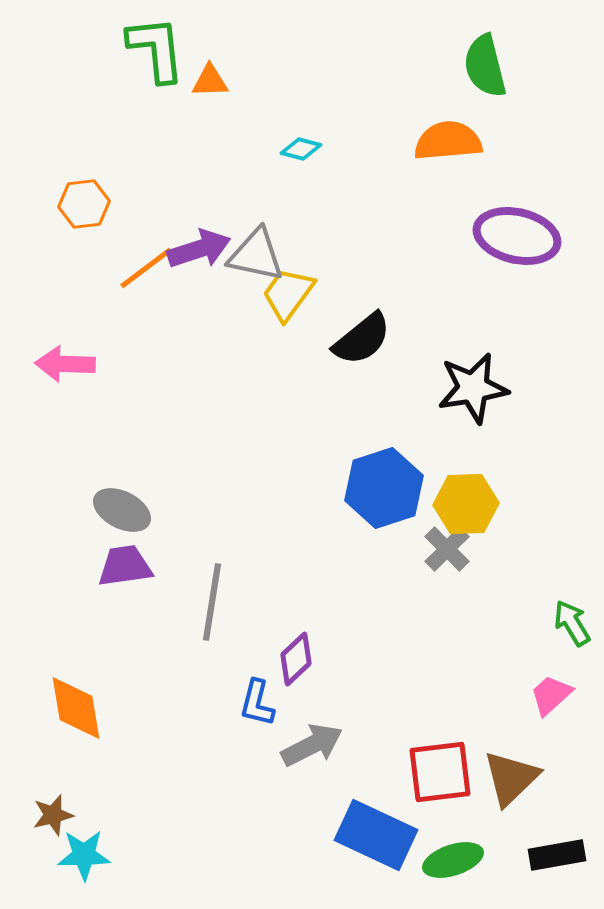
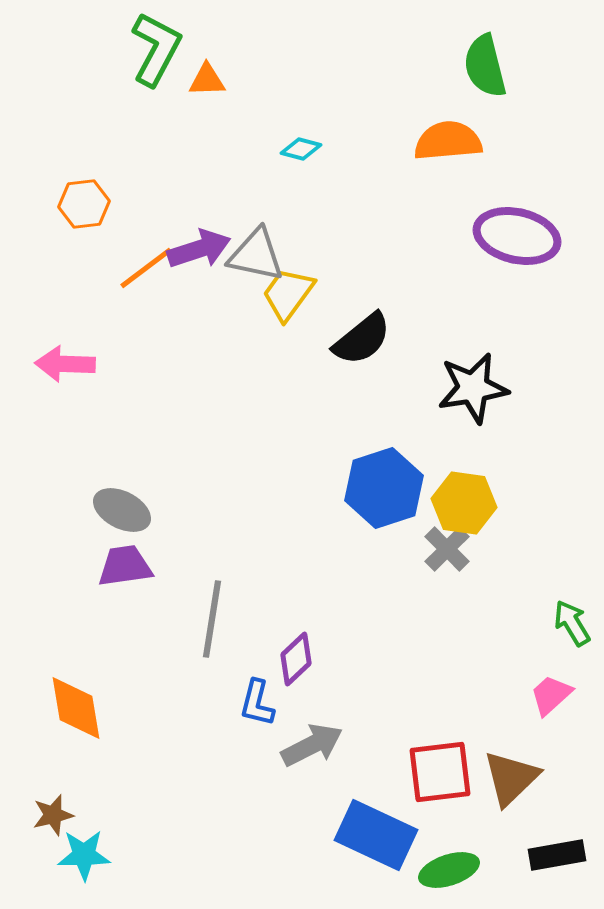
green L-shape: rotated 34 degrees clockwise
orange triangle: moved 3 px left, 1 px up
yellow hexagon: moved 2 px left, 1 px up; rotated 10 degrees clockwise
gray line: moved 17 px down
green ellipse: moved 4 px left, 10 px down
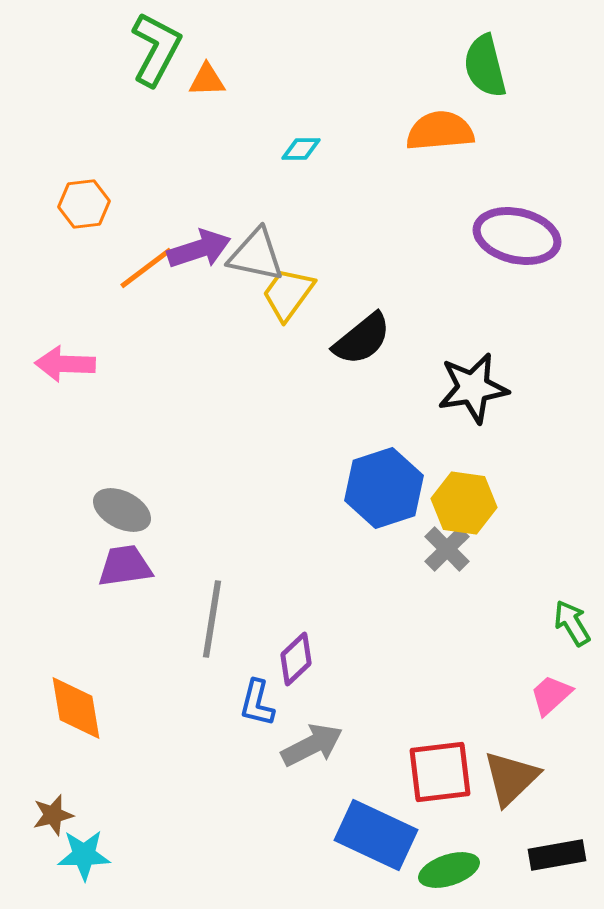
orange semicircle: moved 8 px left, 10 px up
cyan diamond: rotated 15 degrees counterclockwise
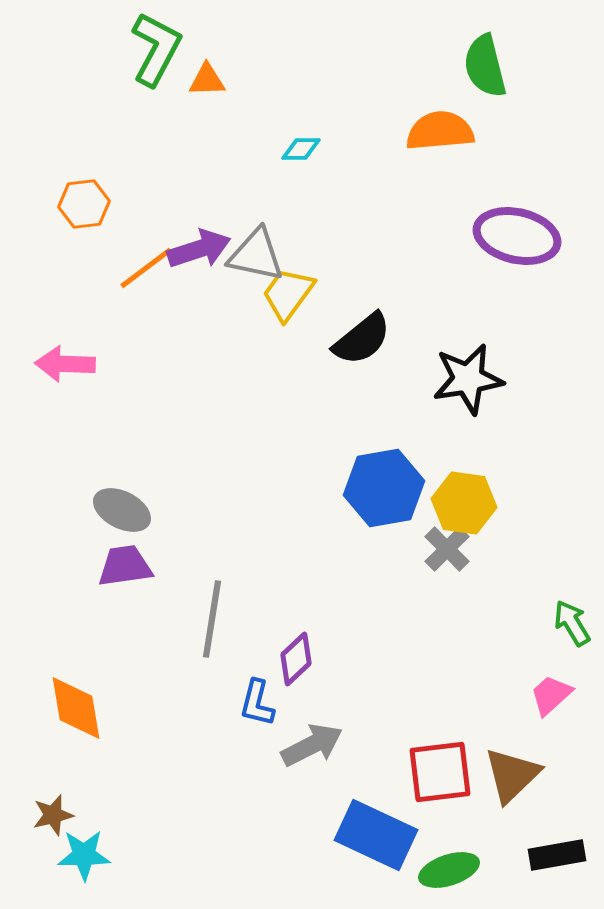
black star: moved 5 px left, 9 px up
blue hexagon: rotated 8 degrees clockwise
brown triangle: moved 1 px right, 3 px up
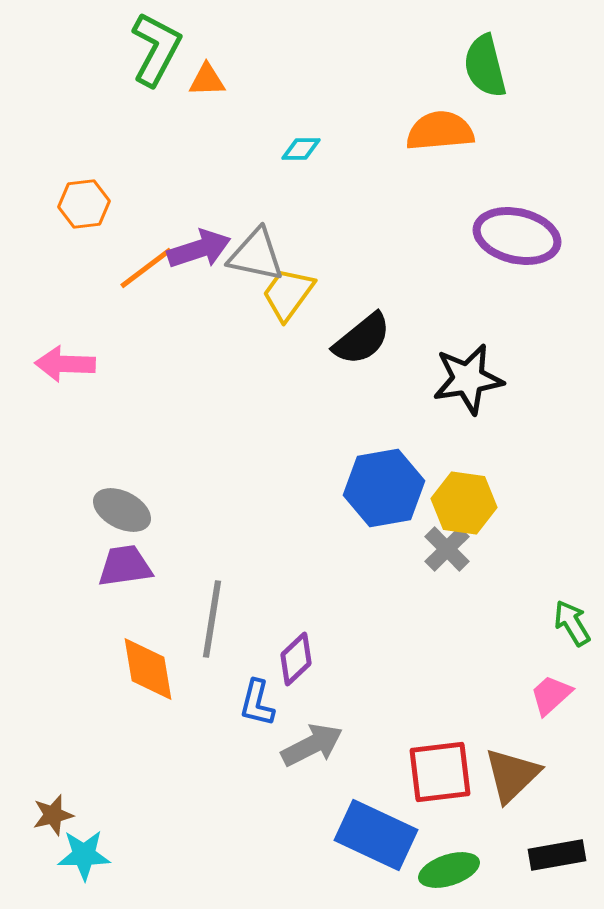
orange diamond: moved 72 px right, 39 px up
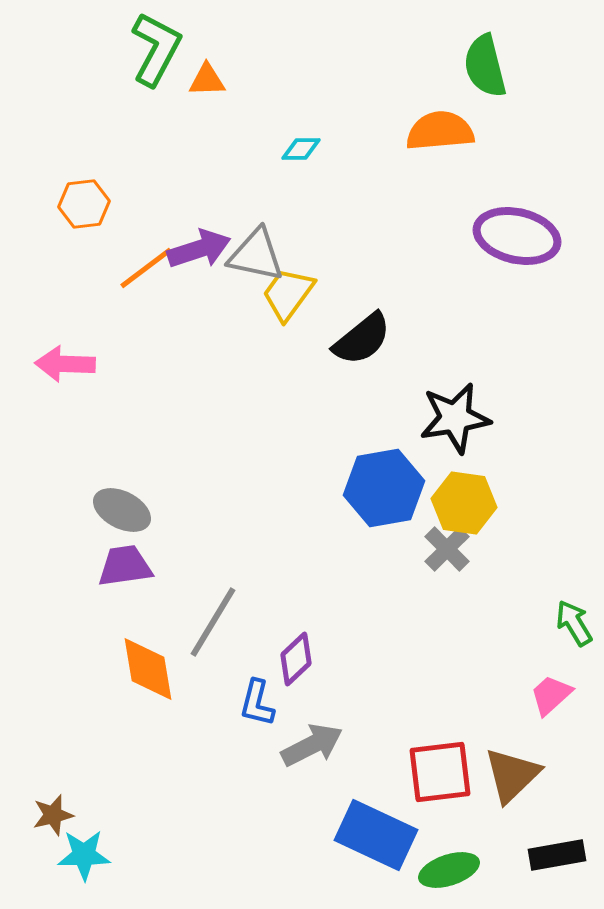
black star: moved 13 px left, 39 px down
gray line: moved 1 px right, 3 px down; rotated 22 degrees clockwise
green arrow: moved 2 px right
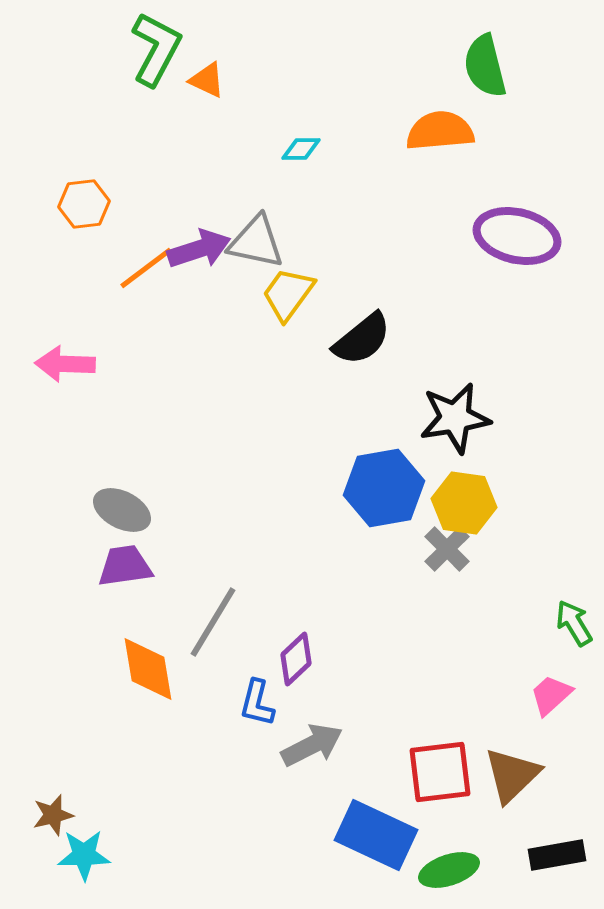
orange triangle: rotated 27 degrees clockwise
gray triangle: moved 13 px up
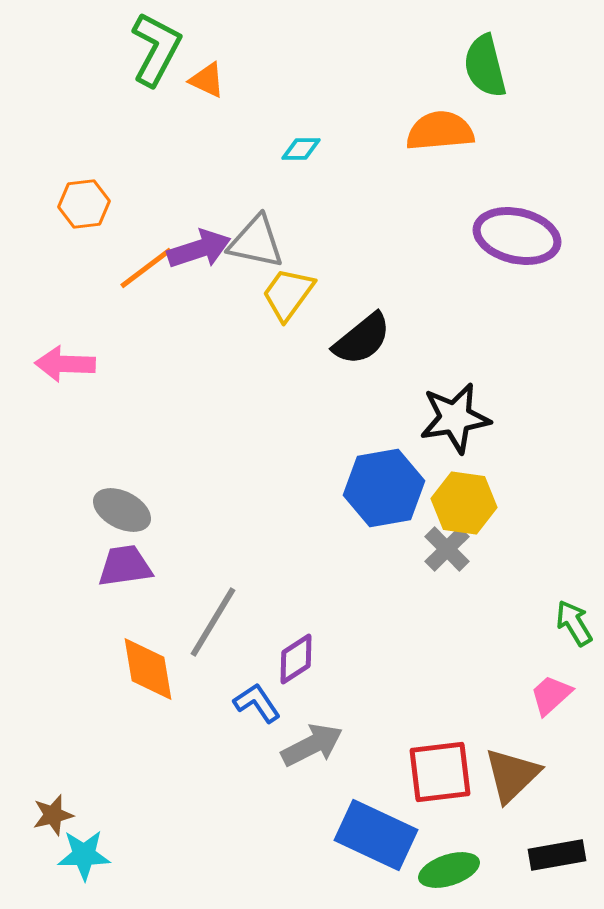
purple diamond: rotated 10 degrees clockwise
blue L-shape: rotated 132 degrees clockwise
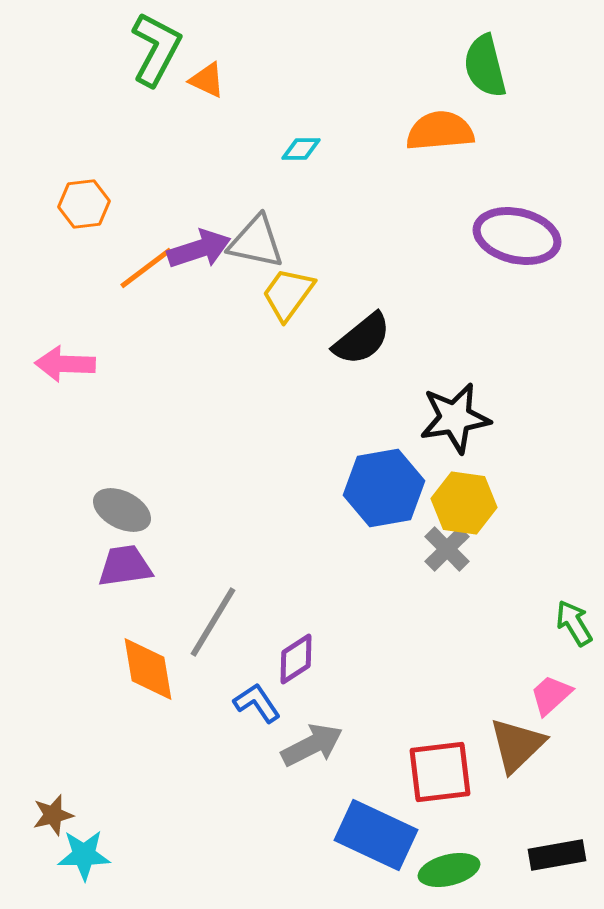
brown triangle: moved 5 px right, 30 px up
green ellipse: rotated 4 degrees clockwise
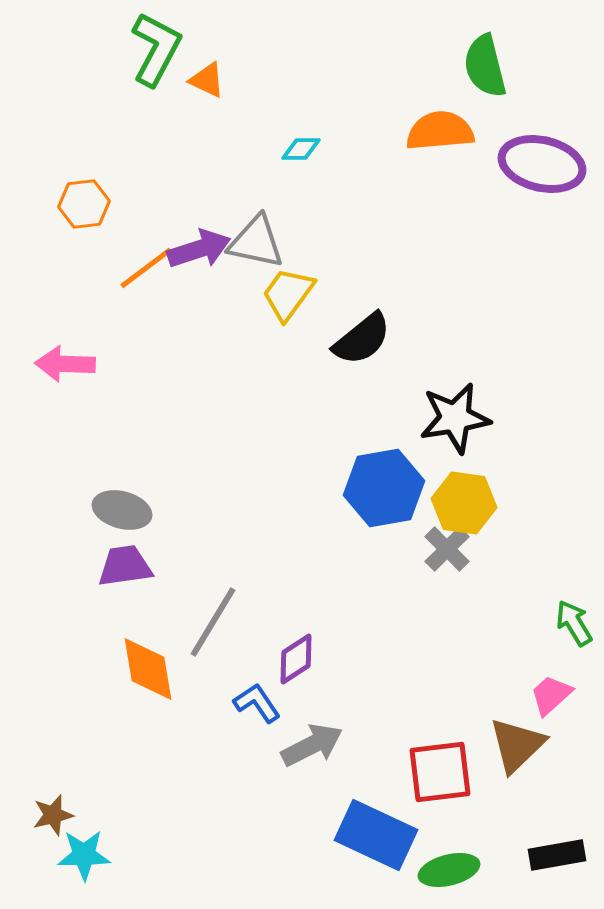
purple ellipse: moved 25 px right, 72 px up
gray ellipse: rotated 12 degrees counterclockwise
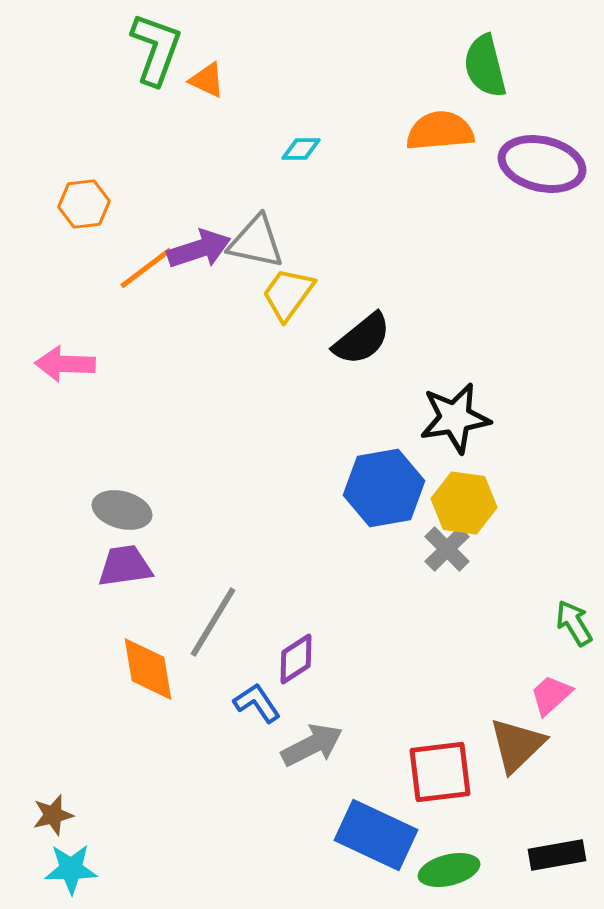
green L-shape: rotated 8 degrees counterclockwise
cyan star: moved 13 px left, 14 px down
